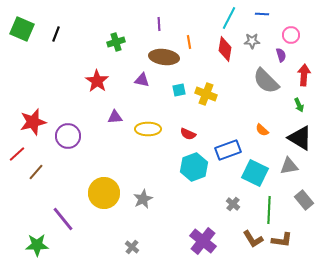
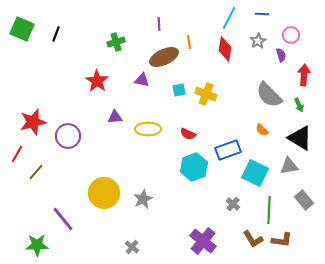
gray star at (252, 41): moved 6 px right; rotated 28 degrees counterclockwise
brown ellipse at (164, 57): rotated 32 degrees counterclockwise
gray semicircle at (266, 81): moved 3 px right, 14 px down
red line at (17, 154): rotated 18 degrees counterclockwise
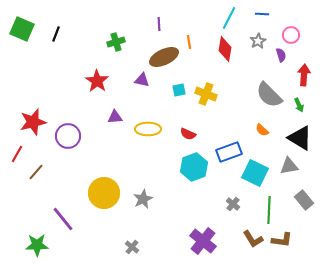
blue rectangle at (228, 150): moved 1 px right, 2 px down
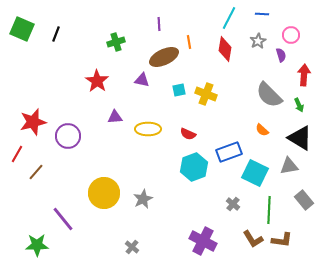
purple cross at (203, 241): rotated 12 degrees counterclockwise
